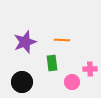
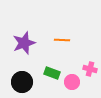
purple star: moved 1 px left, 1 px down
green rectangle: moved 10 px down; rotated 63 degrees counterclockwise
pink cross: rotated 16 degrees clockwise
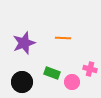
orange line: moved 1 px right, 2 px up
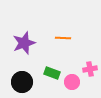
pink cross: rotated 24 degrees counterclockwise
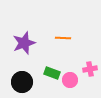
pink circle: moved 2 px left, 2 px up
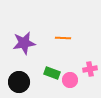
purple star: rotated 10 degrees clockwise
black circle: moved 3 px left
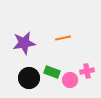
orange line: rotated 14 degrees counterclockwise
pink cross: moved 3 px left, 2 px down
green rectangle: moved 1 px up
black circle: moved 10 px right, 4 px up
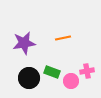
pink circle: moved 1 px right, 1 px down
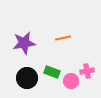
black circle: moved 2 px left
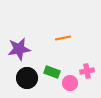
purple star: moved 5 px left, 6 px down
pink circle: moved 1 px left, 2 px down
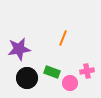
orange line: rotated 56 degrees counterclockwise
